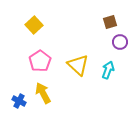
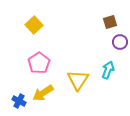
pink pentagon: moved 1 px left, 2 px down
yellow triangle: moved 15 px down; rotated 20 degrees clockwise
yellow arrow: rotated 95 degrees counterclockwise
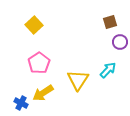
cyan arrow: rotated 24 degrees clockwise
blue cross: moved 2 px right, 2 px down
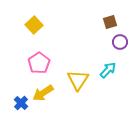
blue cross: rotated 16 degrees clockwise
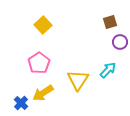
yellow square: moved 9 px right
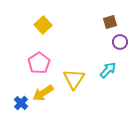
yellow triangle: moved 4 px left, 1 px up
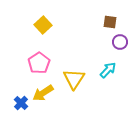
brown square: rotated 24 degrees clockwise
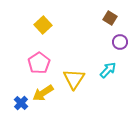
brown square: moved 4 px up; rotated 24 degrees clockwise
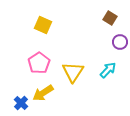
yellow square: rotated 24 degrees counterclockwise
yellow triangle: moved 1 px left, 7 px up
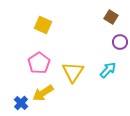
brown square: moved 1 px right, 1 px up
